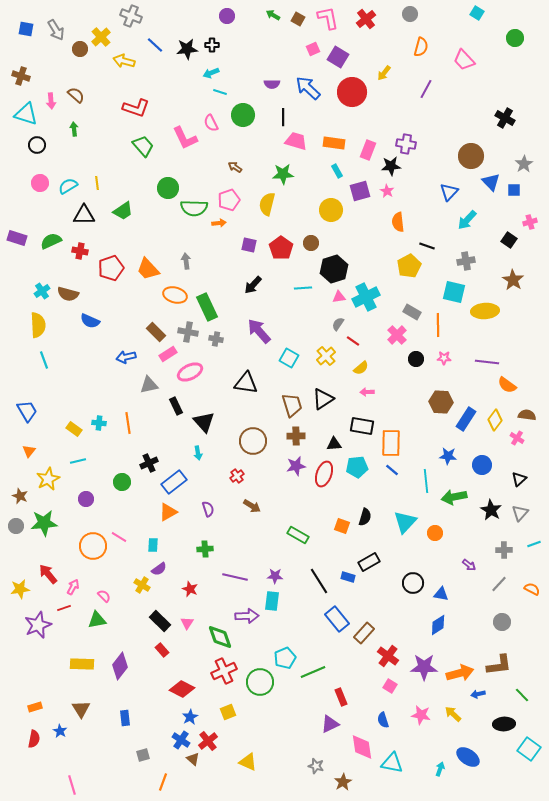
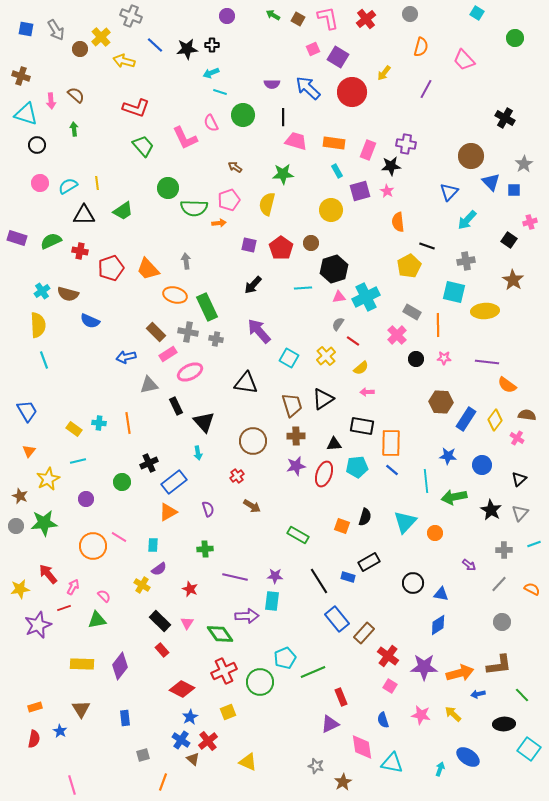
green diamond at (220, 637): moved 3 px up; rotated 16 degrees counterclockwise
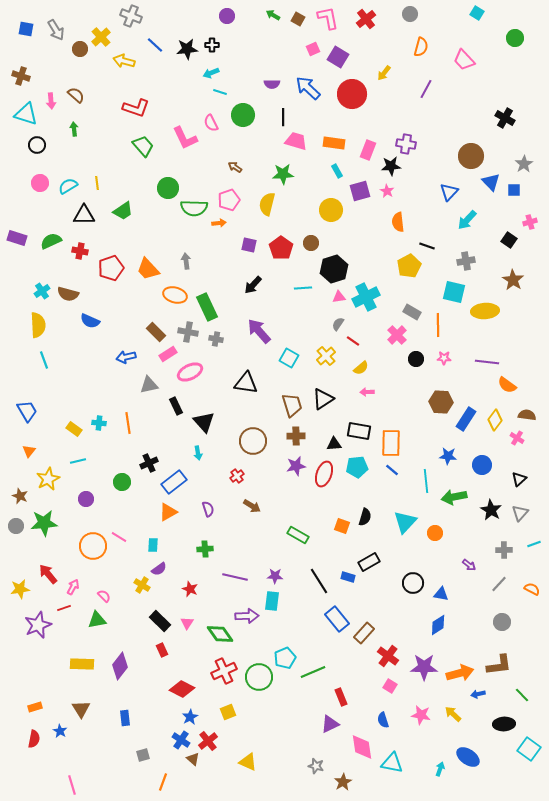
red circle at (352, 92): moved 2 px down
black rectangle at (362, 426): moved 3 px left, 5 px down
red rectangle at (162, 650): rotated 16 degrees clockwise
green circle at (260, 682): moved 1 px left, 5 px up
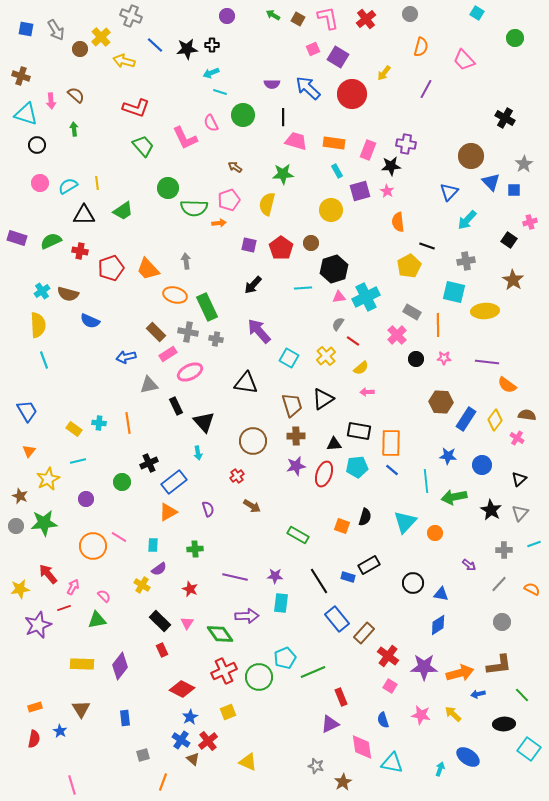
green cross at (205, 549): moved 10 px left
black rectangle at (369, 562): moved 3 px down
cyan rectangle at (272, 601): moved 9 px right, 2 px down
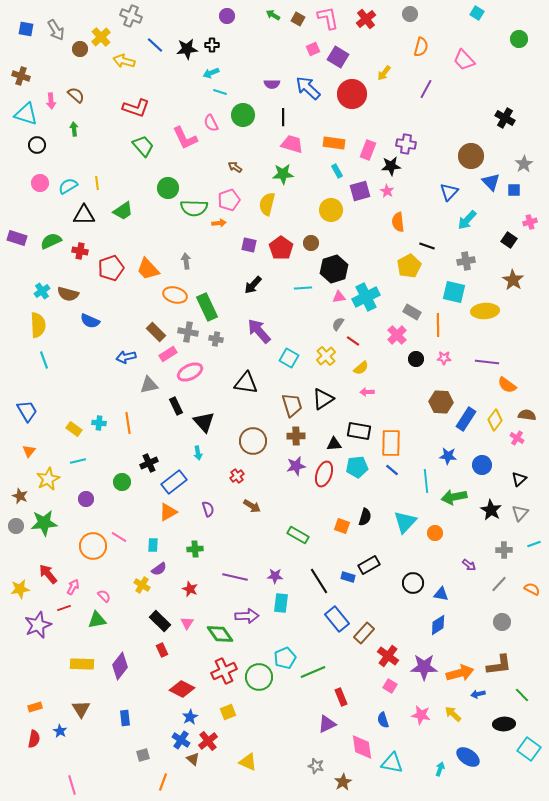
green circle at (515, 38): moved 4 px right, 1 px down
pink trapezoid at (296, 141): moved 4 px left, 3 px down
purple triangle at (330, 724): moved 3 px left
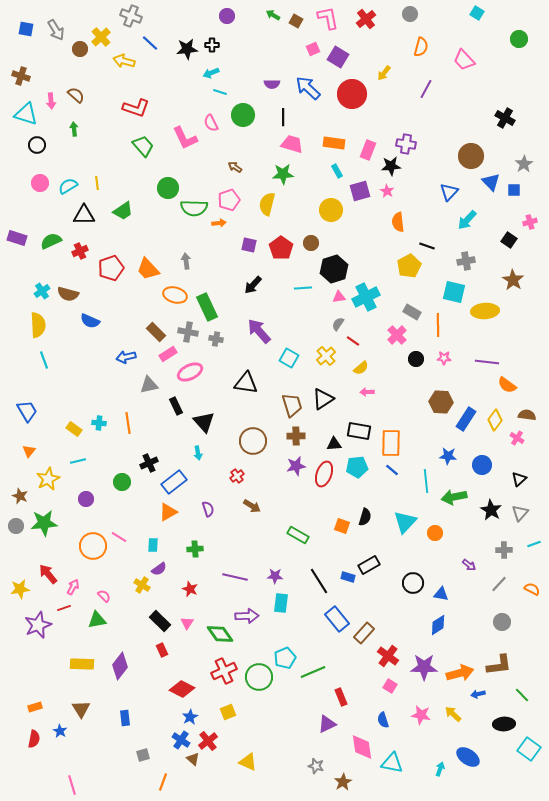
brown square at (298, 19): moved 2 px left, 2 px down
blue line at (155, 45): moved 5 px left, 2 px up
red cross at (80, 251): rotated 35 degrees counterclockwise
